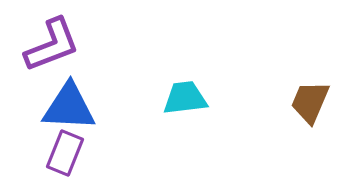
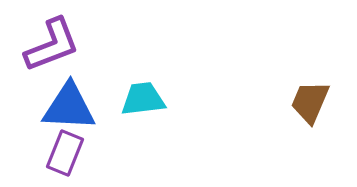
cyan trapezoid: moved 42 px left, 1 px down
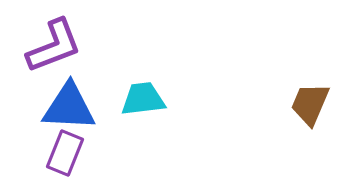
purple L-shape: moved 2 px right, 1 px down
brown trapezoid: moved 2 px down
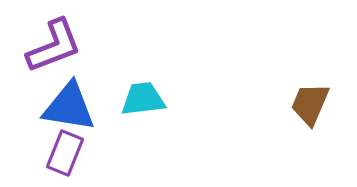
blue triangle: rotated 6 degrees clockwise
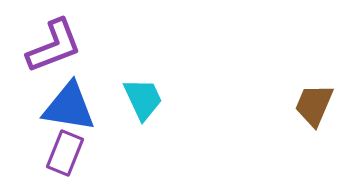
cyan trapezoid: rotated 72 degrees clockwise
brown trapezoid: moved 4 px right, 1 px down
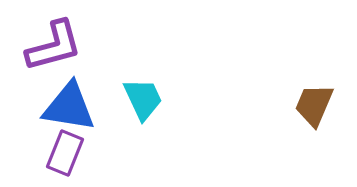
purple L-shape: rotated 6 degrees clockwise
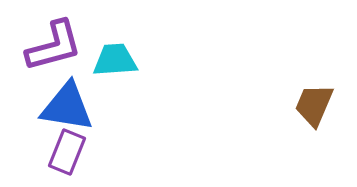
cyan trapezoid: moved 28 px left, 39 px up; rotated 69 degrees counterclockwise
blue triangle: moved 2 px left
purple rectangle: moved 2 px right, 1 px up
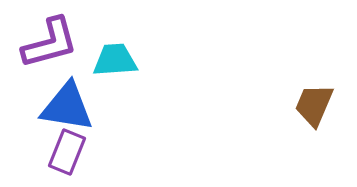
purple L-shape: moved 4 px left, 3 px up
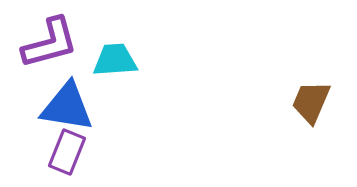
brown trapezoid: moved 3 px left, 3 px up
